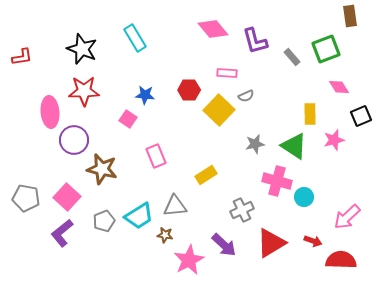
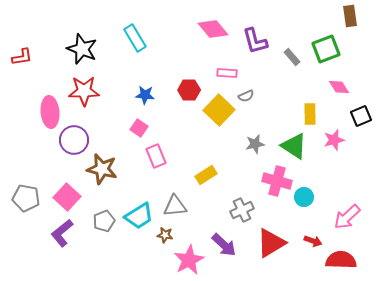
pink square at (128, 119): moved 11 px right, 9 px down
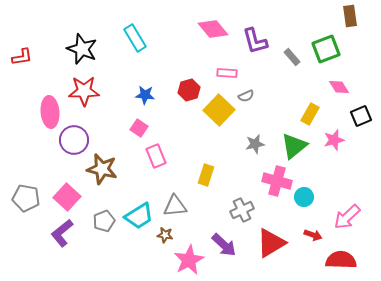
red hexagon at (189, 90): rotated 15 degrees counterclockwise
yellow rectangle at (310, 114): rotated 30 degrees clockwise
green triangle at (294, 146): rotated 48 degrees clockwise
yellow rectangle at (206, 175): rotated 40 degrees counterclockwise
red arrow at (313, 241): moved 6 px up
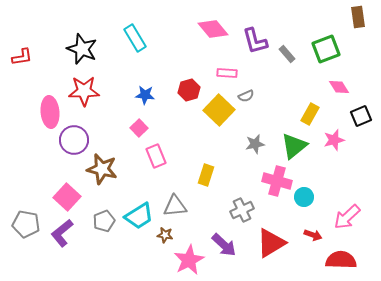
brown rectangle at (350, 16): moved 8 px right, 1 px down
gray rectangle at (292, 57): moved 5 px left, 3 px up
pink square at (139, 128): rotated 12 degrees clockwise
gray pentagon at (26, 198): moved 26 px down
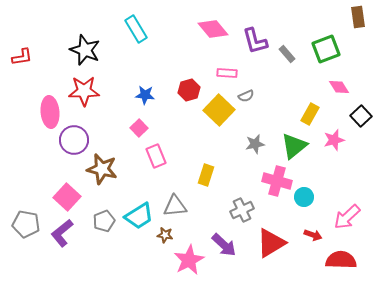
cyan rectangle at (135, 38): moved 1 px right, 9 px up
black star at (82, 49): moved 3 px right, 1 px down
black square at (361, 116): rotated 20 degrees counterclockwise
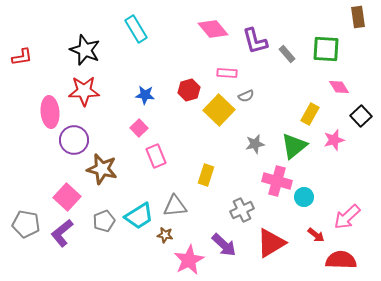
green square at (326, 49): rotated 24 degrees clockwise
red arrow at (313, 235): moved 3 px right; rotated 18 degrees clockwise
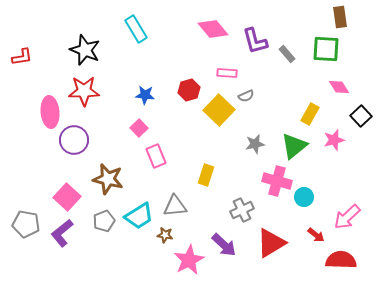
brown rectangle at (358, 17): moved 18 px left
brown star at (102, 169): moved 6 px right, 10 px down
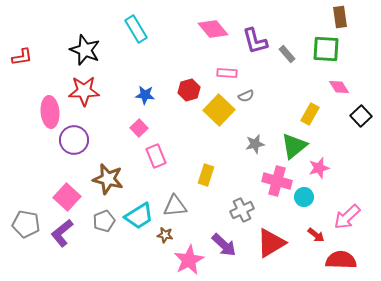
pink star at (334, 140): moved 15 px left, 28 px down
